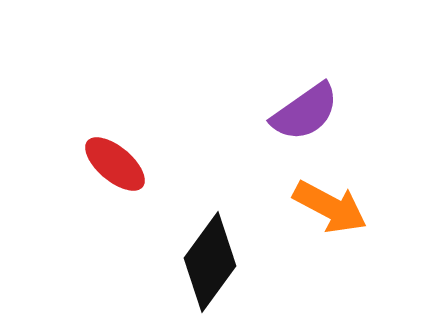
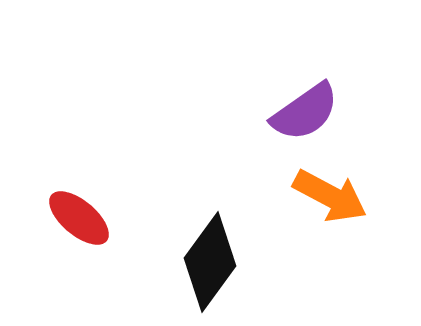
red ellipse: moved 36 px left, 54 px down
orange arrow: moved 11 px up
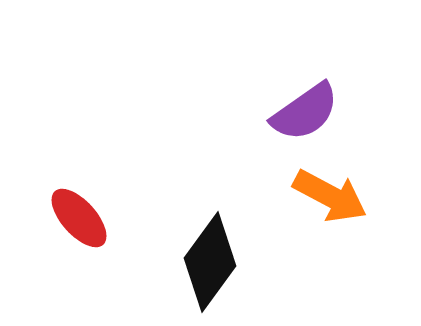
red ellipse: rotated 8 degrees clockwise
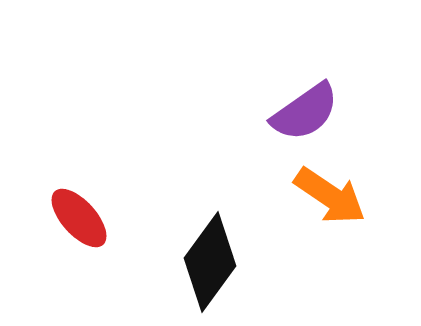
orange arrow: rotated 6 degrees clockwise
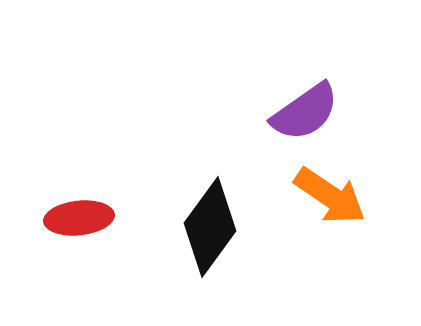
red ellipse: rotated 54 degrees counterclockwise
black diamond: moved 35 px up
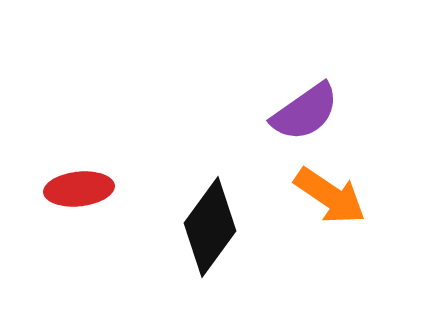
red ellipse: moved 29 px up
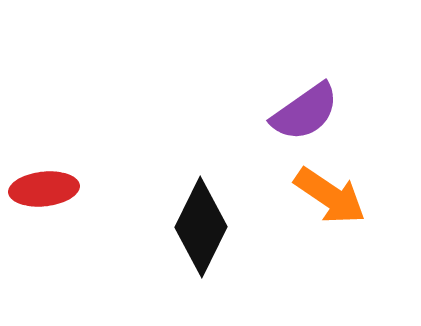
red ellipse: moved 35 px left
black diamond: moved 9 px left; rotated 10 degrees counterclockwise
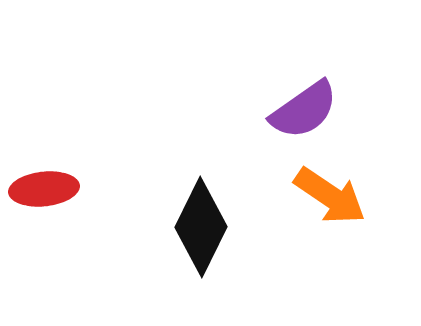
purple semicircle: moved 1 px left, 2 px up
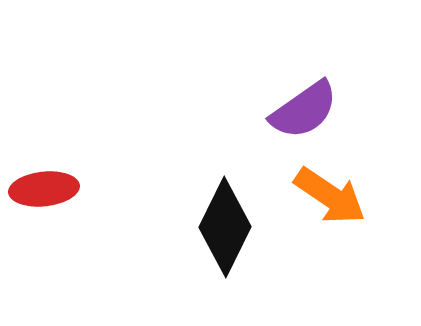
black diamond: moved 24 px right
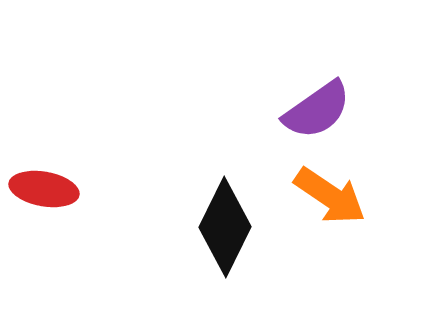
purple semicircle: moved 13 px right
red ellipse: rotated 16 degrees clockwise
